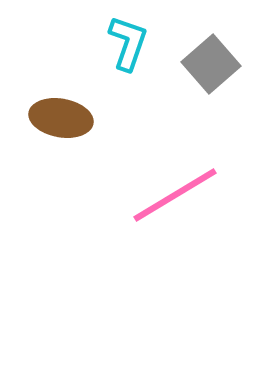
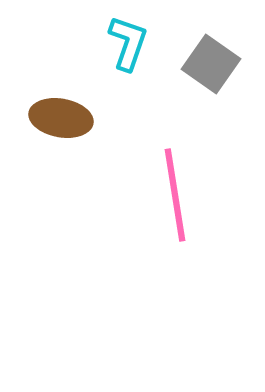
gray square: rotated 14 degrees counterclockwise
pink line: rotated 68 degrees counterclockwise
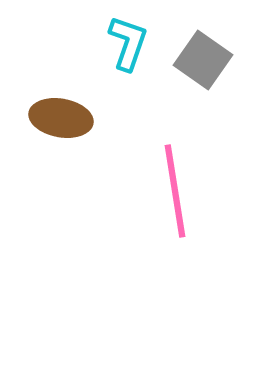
gray square: moved 8 px left, 4 px up
pink line: moved 4 px up
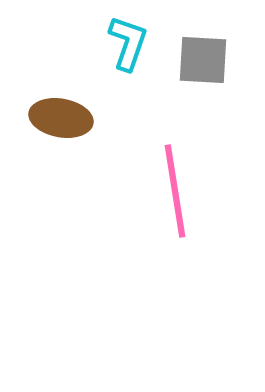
gray square: rotated 32 degrees counterclockwise
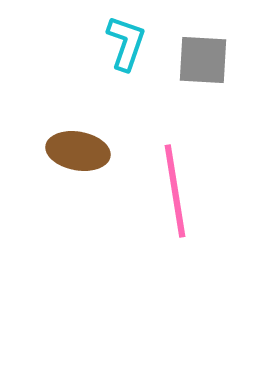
cyan L-shape: moved 2 px left
brown ellipse: moved 17 px right, 33 px down
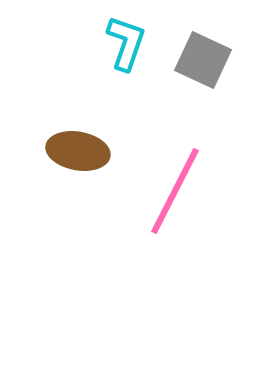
gray square: rotated 22 degrees clockwise
pink line: rotated 36 degrees clockwise
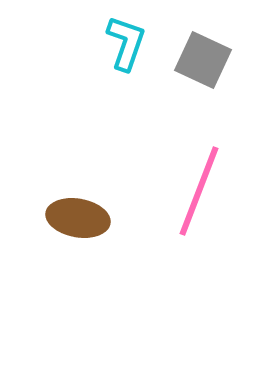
brown ellipse: moved 67 px down
pink line: moved 24 px right; rotated 6 degrees counterclockwise
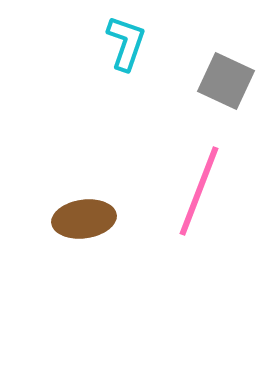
gray square: moved 23 px right, 21 px down
brown ellipse: moved 6 px right, 1 px down; rotated 18 degrees counterclockwise
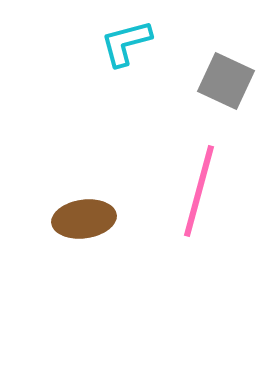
cyan L-shape: rotated 124 degrees counterclockwise
pink line: rotated 6 degrees counterclockwise
